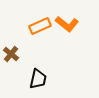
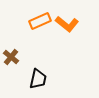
orange rectangle: moved 5 px up
brown cross: moved 3 px down
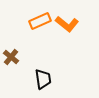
black trapezoid: moved 5 px right; rotated 20 degrees counterclockwise
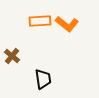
orange rectangle: rotated 20 degrees clockwise
brown cross: moved 1 px right, 1 px up
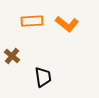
orange rectangle: moved 8 px left
black trapezoid: moved 2 px up
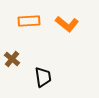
orange rectangle: moved 3 px left
brown cross: moved 3 px down
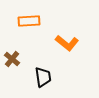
orange L-shape: moved 19 px down
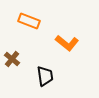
orange rectangle: rotated 25 degrees clockwise
black trapezoid: moved 2 px right, 1 px up
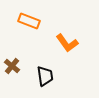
orange L-shape: rotated 15 degrees clockwise
brown cross: moved 7 px down
